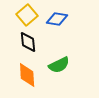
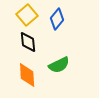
blue diamond: rotated 60 degrees counterclockwise
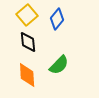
green semicircle: rotated 20 degrees counterclockwise
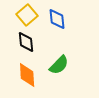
blue diamond: rotated 45 degrees counterclockwise
black diamond: moved 2 px left
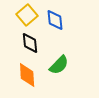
blue diamond: moved 2 px left, 1 px down
black diamond: moved 4 px right, 1 px down
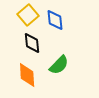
yellow square: moved 1 px right
black diamond: moved 2 px right
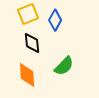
yellow square: moved 1 px up; rotated 20 degrees clockwise
blue diamond: rotated 35 degrees clockwise
green semicircle: moved 5 px right, 1 px down
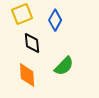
yellow square: moved 6 px left
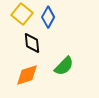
yellow square: rotated 30 degrees counterclockwise
blue diamond: moved 7 px left, 3 px up
orange diamond: rotated 75 degrees clockwise
